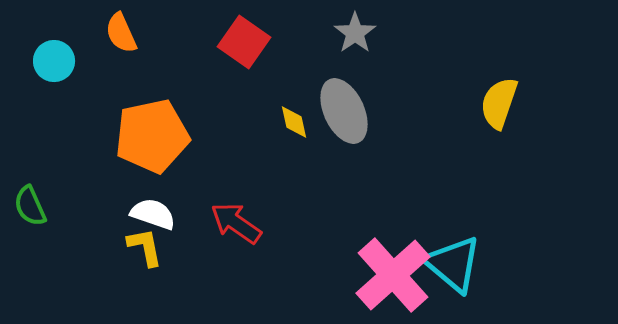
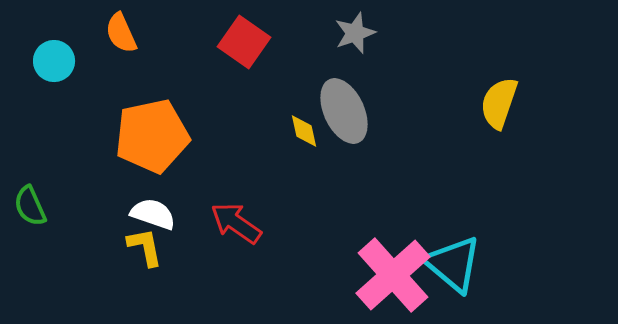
gray star: rotated 15 degrees clockwise
yellow diamond: moved 10 px right, 9 px down
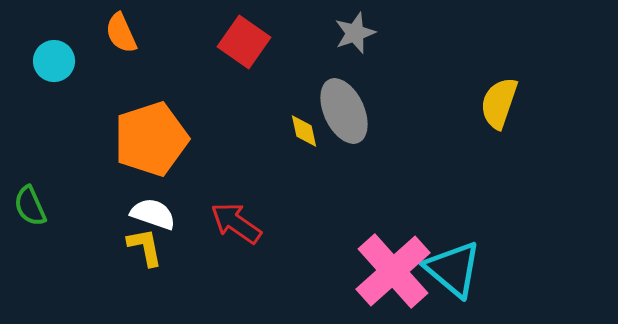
orange pentagon: moved 1 px left, 3 px down; rotated 6 degrees counterclockwise
cyan triangle: moved 5 px down
pink cross: moved 4 px up
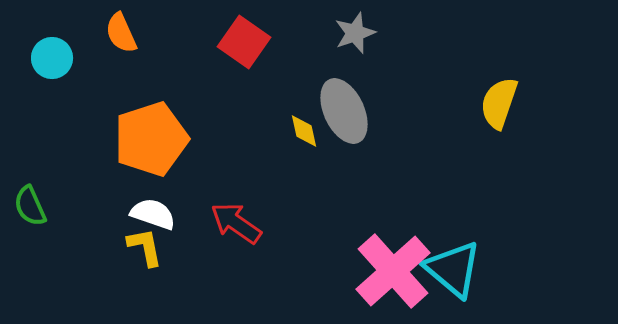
cyan circle: moved 2 px left, 3 px up
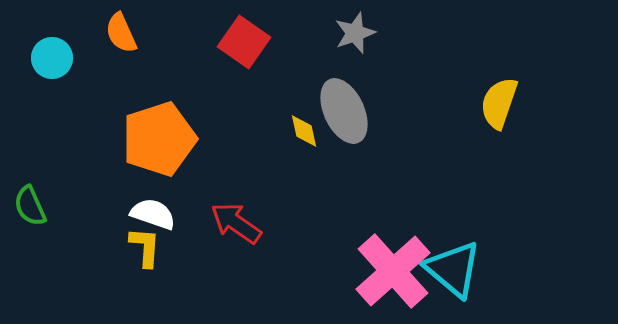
orange pentagon: moved 8 px right
yellow L-shape: rotated 15 degrees clockwise
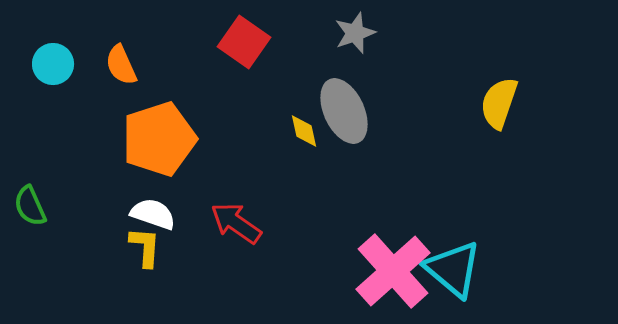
orange semicircle: moved 32 px down
cyan circle: moved 1 px right, 6 px down
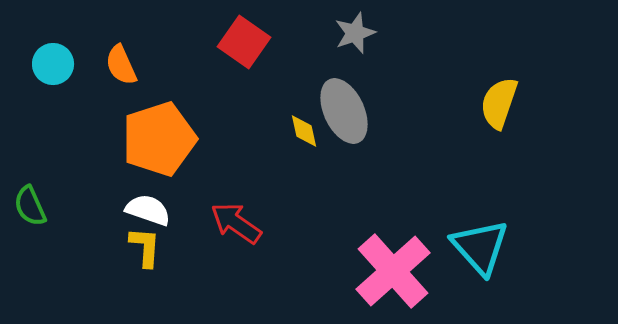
white semicircle: moved 5 px left, 4 px up
cyan triangle: moved 27 px right, 22 px up; rotated 8 degrees clockwise
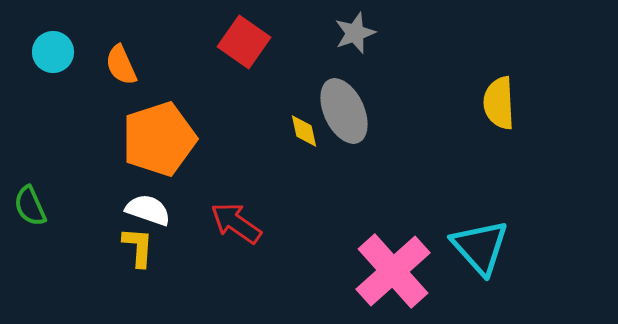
cyan circle: moved 12 px up
yellow semicircle: rotated 22 degrees counterclockwise
yellow L-shape: moved 7 px left
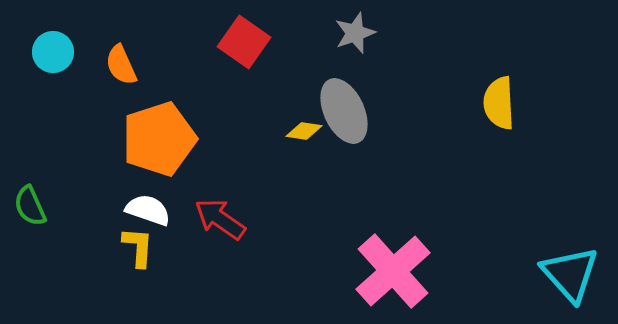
yellow diamond: rotated 69 degrees counterclockwise
red arrow: moved 16 px left, 4 px up
cyan triangle: moved 90 px right, 27 px down
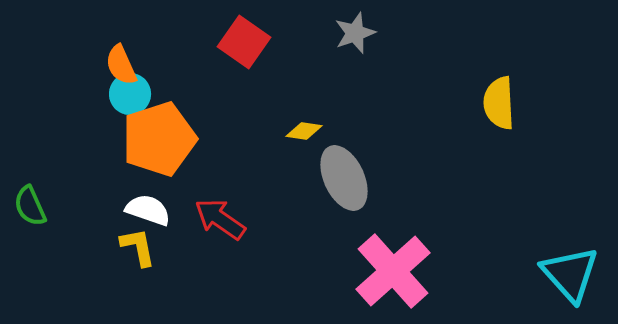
cyan circle: moved 77 px right, 42 px down
gray ellipse: moved 67 px down
yellow L-shape: rotated 15 degrees counterclockwise
